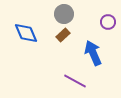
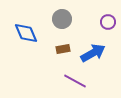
gray circle: moved 2 px left, 5 px down
brown rectangle: moved 14 px down; rotated 32 degrees clockwise
blue arrow: rotated 85 degrees clockwise
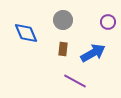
gray circle: moved 1 px right, 1 px down
brown rectangle: rotated 72 degrees counterclockwise
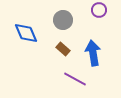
purple circle: moved 9 px left, 12 px up
brown rectangle: rotated 56 degrees counterclockwise
blue arrow: rotated 70 degrees counterclockwise
purple line: moved 2 px up
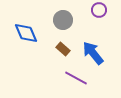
blue arrow: rotated 30 degrees counterclockwise
purple line: moved 1 px right, 1 px up
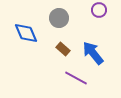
gray circle: moved 4 px left, 2 px up
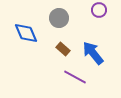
purple line: moved 1 px left, 1 px up
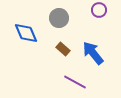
purple line: moved 5 px down
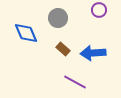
gray circle: moved 1 px left
blue arrow: rotated 55 degrees counterclockwise
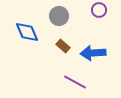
gray circle: moved 1 px right, 2 px up
blue diamond: moved 1 px right, 1 px up
brown rectangle: moved 3 px up
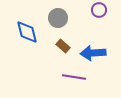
gray circle: moved 1 px left, 2 px down
blue diamond: rotated 10 degrees clockwise
purple line: moved 1 px left, 5 px up; rotated 20 degrees counterclockwise
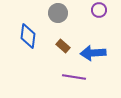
gray circle: moved 5 px up
blue diamond: moved 1 px right, 4 px down; rotated 20 degrees clockwise
